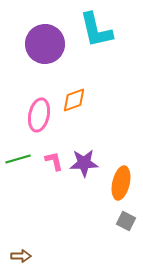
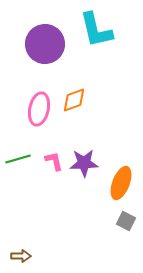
pink ellipse: moved 6 px up
orange ellipse: rotated 8 degrees clockwise
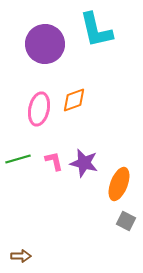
purple star: rotated 16 degrees clockwise
orange ellipse: moved 2 px left, 1 px down
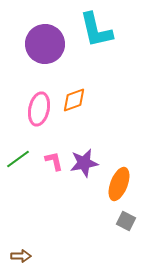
green line: rotated 20 degrees counterclockwise
purple star: rotated 24 degrees counterclockwise
